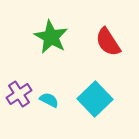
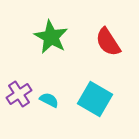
cyan square: rotated 16 degrees counterclockwise
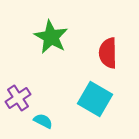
red semicircle: moved 11 px down; rotated 32 degrees clockwise
purple cross: moved 1 px left, 4 px down
cyan semicircle: moved 6 px left, 21 px down
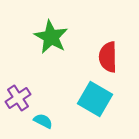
red semicircle: moved 4 px down
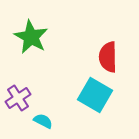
green star: moved 20 px left
cyan square: moved 4 px up
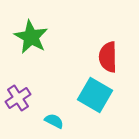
cyan semicircle: moved 11 px right
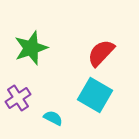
green star: moved 11 px down; rotated 24 degrees clockwise
red semicircle: moved 7 px left, 4 px up; rotated 44 degrees clockwise
cyan semicircle: moved 1 px left, 3 px up
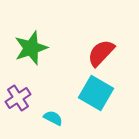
cyan square: moved 1 px right, 2 px up
